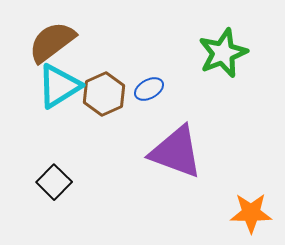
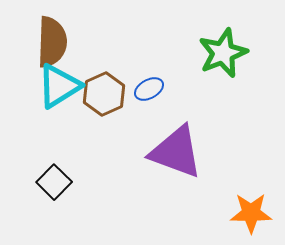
brown semicircle: rotated 129 degrees clockwise
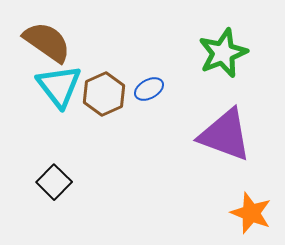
brown semicircle: moved 5 px left; rotated 57 degrees counterclockwise
cyan triangle: rotated 36 degrees counterclockwise
purple triangle: moved 49 px right, 17 px up
orange star: rotated 21 degrees clockwise
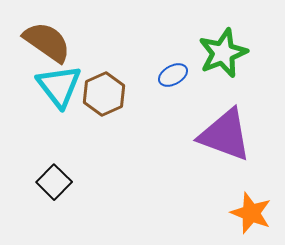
blue ellipse: moved 24 px right, 14 px up
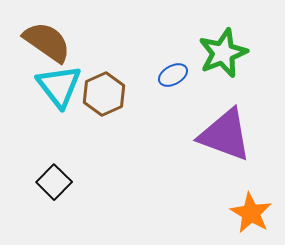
orange star: rotated 9 degrees clockwise
